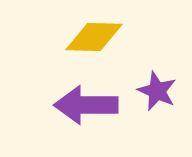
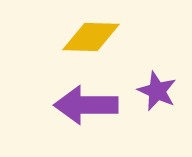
yellow diamond: moved 3 px left
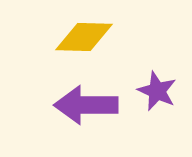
yellow diamond: moved 7 px left
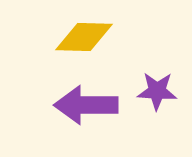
purple star: rotated 21 degrees counterclockwise
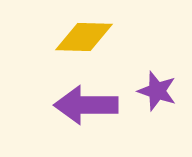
purple star: rotated 15 degrees clockwise
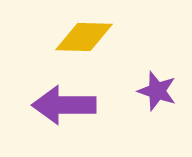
purple arrow: moved 22 px left
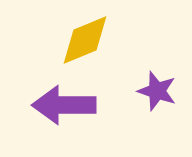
yellow diamond: moved 1 px right, 3 px down; rotated 24 degrees counterclockwise
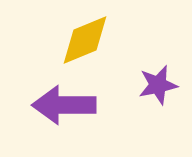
purple star: moved 1 px right, 6 px up; rotated 30 degrees counterclockwise
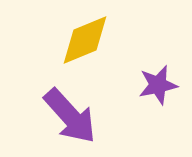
purple arrow: moved 6 px right, 11 px down; rotated 132 degrees counterclockwise
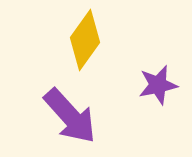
yellow diamond: rotated 32 degrees counterclockwise
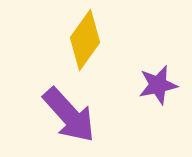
purple arrow: moved 1 px left, 1 px up
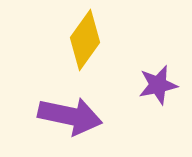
purple arrow: moved 1 px right, 1 px down; rotated 36 degrees counterclockwise
